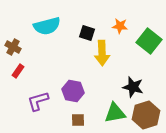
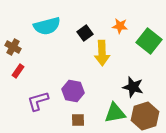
black square: moved 2 px left; rotated 35 degrees clockwise
brown hexagon: moved 1 px left, 1 px down
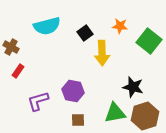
brown cross: moved 2 px left
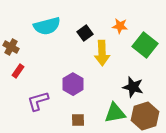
green square: moved 4 px left, 4 px down
purple hexagon: moved 7 px up; rotated 20 degrees clockwise
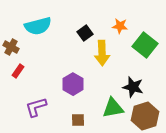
cyan semicircle: moved 9 px left
purple L-shape: moved 2 px left, 6 px down
green triangle: moved 2 px left, 5 px up
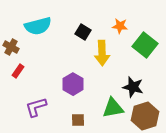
black square: moved 2 px left, 1 px up; rotated 21 degrees counterclockwise
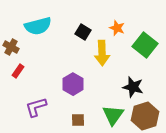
orange star: moved 3 px left, 2 px down; rotated 14 degrees clockwise
green triangle: moved 7 px down; rotated 45 degrees counterclockwise
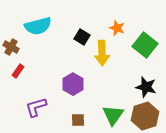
black square: moved 1 px left, 5 px down
black star: moved 13 px right
